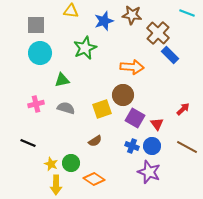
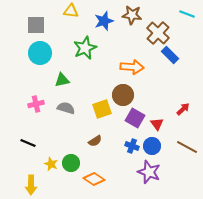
cyan line: moved 1 px down
yellow arrow: moved 25 px left
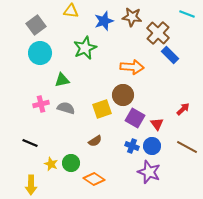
brown star: moved 2 px down
gray square: rotated 36 degrees counterclockwise
pink cross: moved 5 px right
black line: moved 2 px right
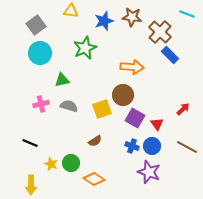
brown cross: moved 2 px right, 1 px up
gray semicircle: moved 3 px right, 2 px up
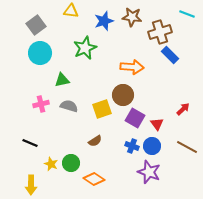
brown cross: rotated 30 degrees clockwise
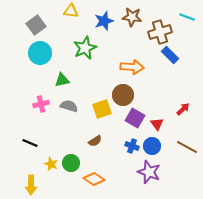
cyan line: moved 3 px down
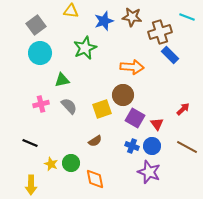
gray semicircle: rotated 30 degrees clockwise
orange diamond: moved 1 px right; rotated 45 degrees clockwise
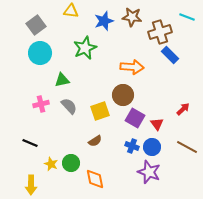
yellow square: moved 2 px left, 2 px down
blue circle: moved 1 px down
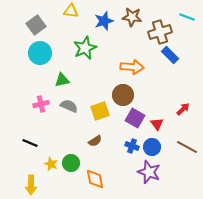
gray semicircle: rotated 24 degrees counterclockwise
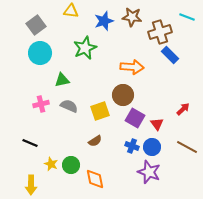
green circle: moved 2 px down
